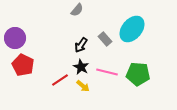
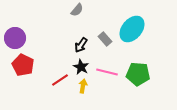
yellow arrow: rotated 120 degrees counterclockwise
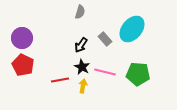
gray semicircle: moved 3 px right, 2 px down; rotated 24 degrees counterclockwise
purple circle: moved 7 px right
black star: moved 1 px right
pink line: moved 2 px left
red line: rotated 24 degrees clockwise
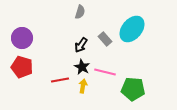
red pentagon: moved 1 px left, 2 px down; rotated 10 degrees counterclockwise
green pentagon: moved 5 px left, 15 px down
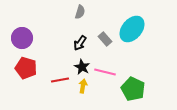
black arrow: moved 1 px left, 2 px up
red pentagon: moved 4 px right, 1 px down
green pentagon: rotated 20 degrees clockwise
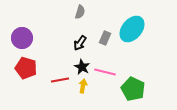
gray rectangle: moved 1 px up; rotated 64 degrees clockwise
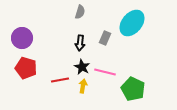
cyan ellipse: moved 6 px up
black arrow: rotated 28 degrees counterclockwise
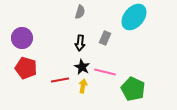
cyan ellipse: moved 2 px right, 6 px up
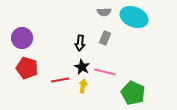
gray semicircle: moved 24 px right; rotated 72 degrees clockwise
cyan ellipse: rotated 72 degrees clockwise
red pentagon: moved 1 px right
green pentagon: moved 4 px down
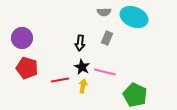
gray rectangle: moved 2 px right
green pentagon: moved 2 px right, 2 px down
